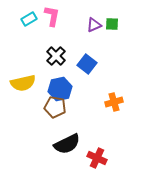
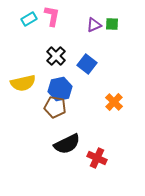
orange cross: rotated 30 degrees counterclockwise
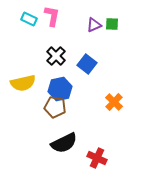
cyan rectangle: rotated 56 degrees clockwise
black semicircle: moved 3 px left, 1 px up
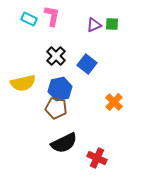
brown pentagon: moved 1 px right, 1 px down
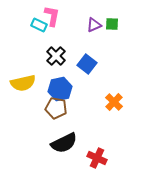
cyan rectangle: moved 10 px right, 6 px down
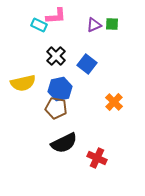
pink L-shape: moved 4 px right; rotated 75 degrees clockwise
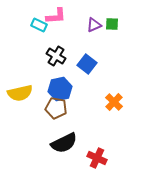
black cross: rotated 12 degrees counterclockwise
yellow semicircle: moved 3 px left, 10 px down
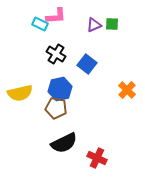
cyan rectangle: moved 1 px right, 1 px up
black cross: moved 2 px up
orange cross: moved 13 px right, 12 px up
